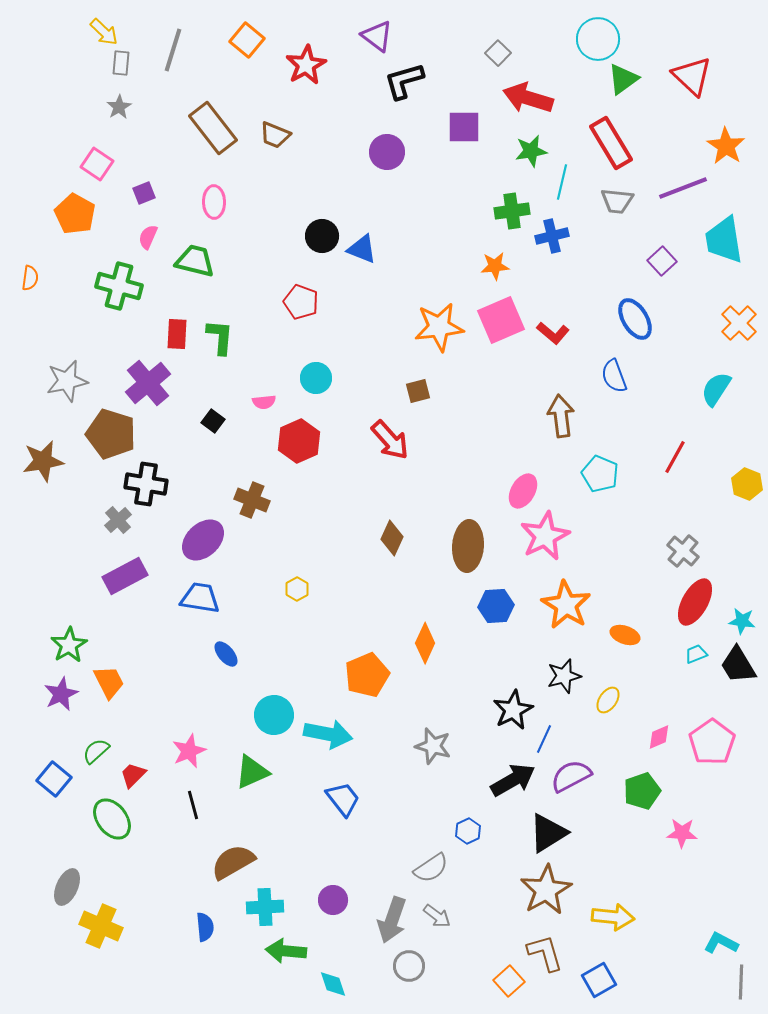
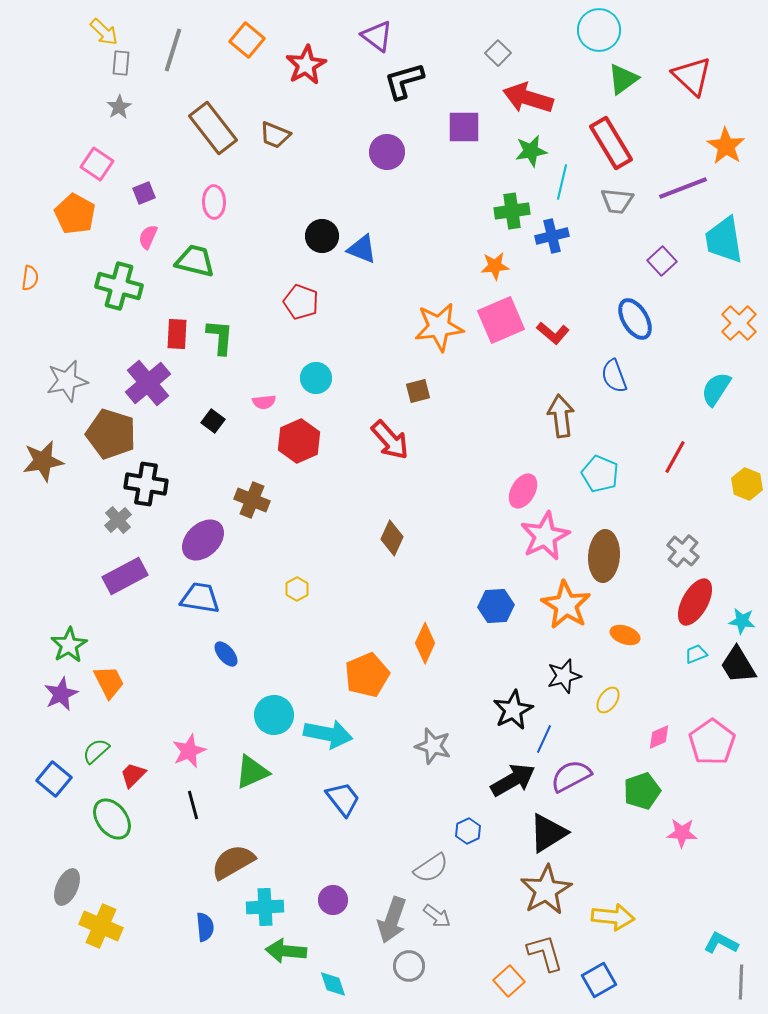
cyan circle at (598, 39): moved 1 px right, 9 px up
brown ellipse at (468, 546): moved 136 px right, 10 px down
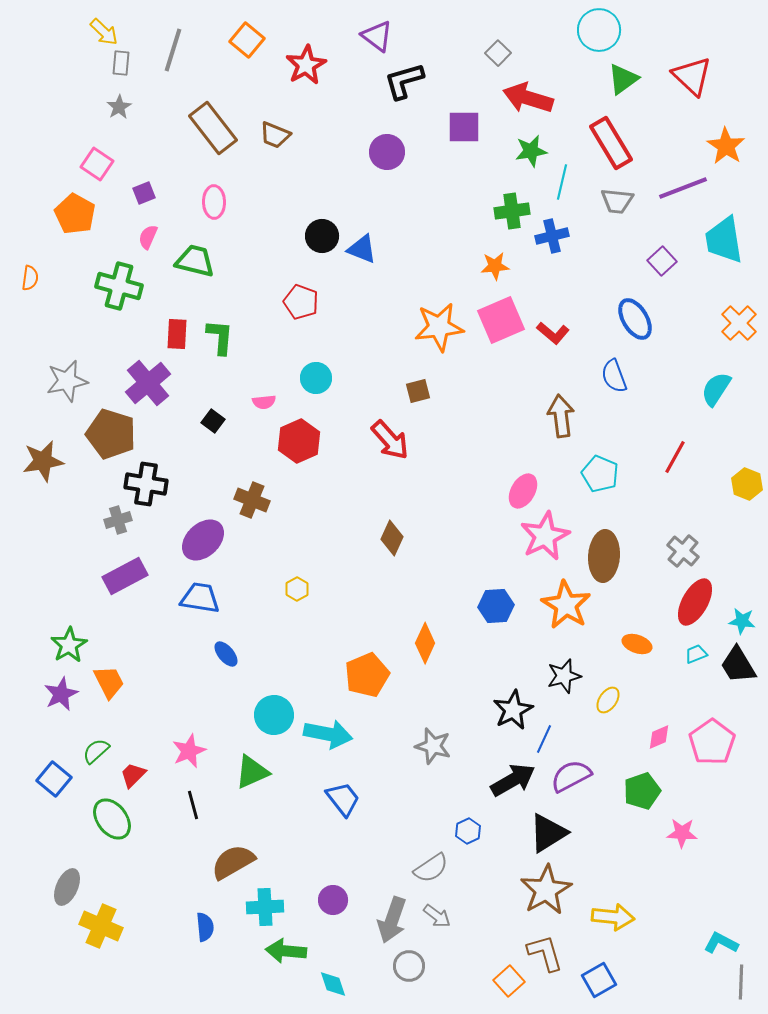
gray cross at (118, 520): rotated 24 degrees clockwise
orange ellipse at (625, 635): moved 12 px right, 9 px down
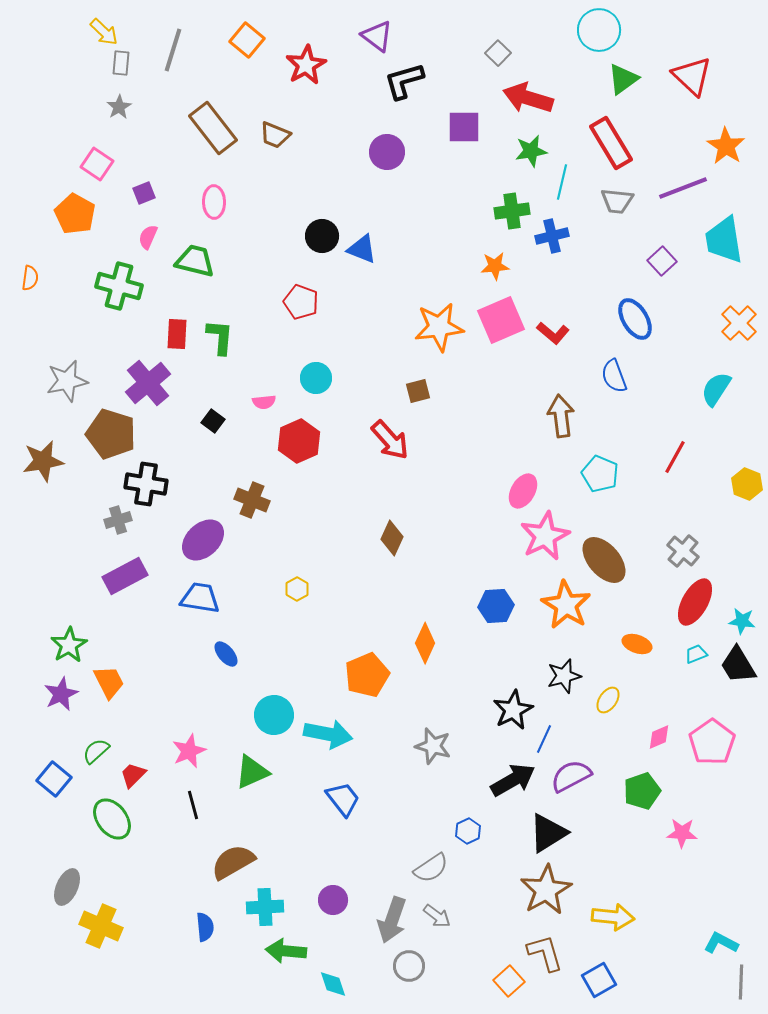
brown ellipse at (604, 556): moved 4 px down; rotated 45 degrees counterclockwise
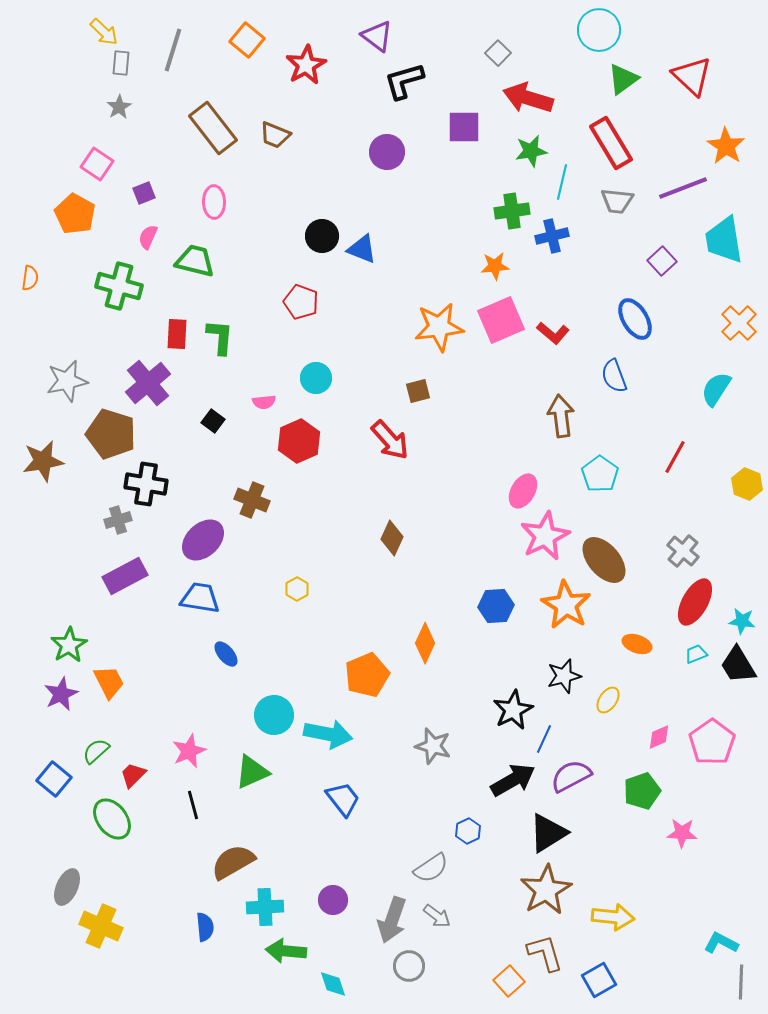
cyan pentagon at (600, 474): rotated 12 degrees clockwise
